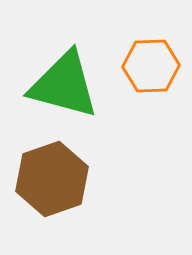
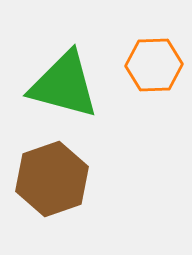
orange hexagon: moved 3 px right, 1 px up
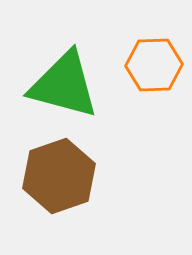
brown hexagon: moved 7 px right, 3 px up
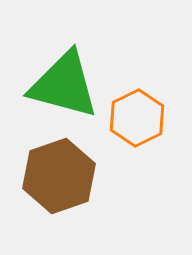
orange hexagon: moved 17 px left, 53 px down; rotated 24 degrees counterclockwise
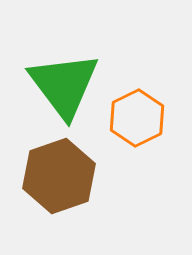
green triangle: rotated 38 degrees clockwise
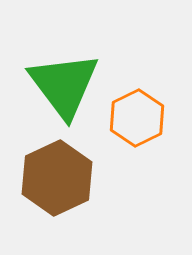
brown hexagon: moved 2 px left, 2 px down; rotated 6 degrees counterclockwise
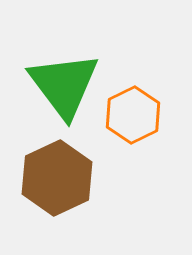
orange hexagon: moved 4 px left, 3 px up
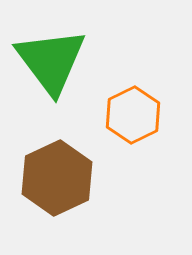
green triangle: moved 13 px left, 24 px up
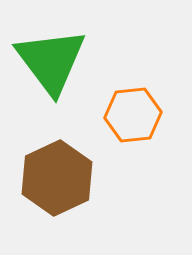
orange hexagon: rotated 20 degrees clockwise
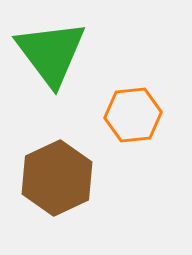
green triangle: moved 8 px up
